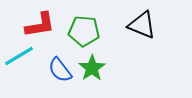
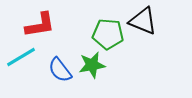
black triangle: moved 1 px right, 4 px up
green pentagon: moved 24 px right, 3 px down
cyan line: moved 2 px right, 1 px down
green star: moved 3 px up; rotated 24 degrees clockwise
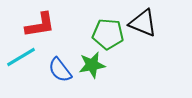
black triangle: moved 2 px down
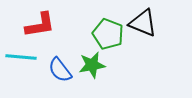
green pentagon: rotated 16 degrees clockwise
cyan line: rotated 36 degrees clockwise
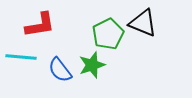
green pentagon: rotated 24 degrees clockwise
green star: rotated 8 degrees counterclockwise
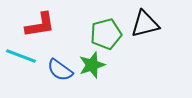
black triangle: moved 2 px right, 1 px down; rotated 36 degrees counterclockwise
green pentagon: moved 2 px left; rotated 12 degrees clockwise
cyan line: moved 1 px up; rotated 16 degrees clockwise
blue semicircle: rotated 16 degrees counterclockwise
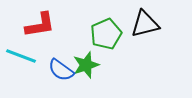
green pentagon: rotated 8 degrees counterclockwise
green star: moved 6 px left
blue semicircle: moved 1 px right
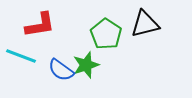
green pentagon: rotated 16 degrees counterclockwise
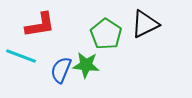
black triangle: rotated 12 degrees counterclockwise
green star: rotated 24 degrees clockwise
blue semicircle: rotated 76 degrees clockwise
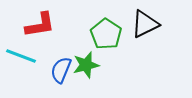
green star: rotated 20 degrees counterclockwise
